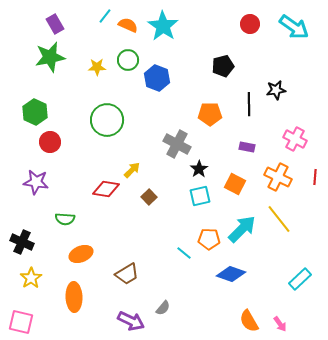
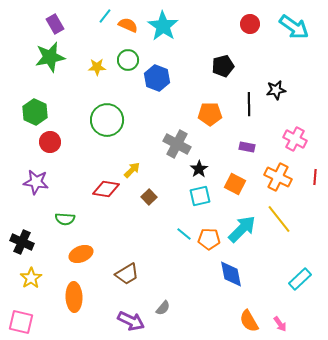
cyan line at (184, 253): moved 19 px up
blue diamond at (231, 274): rotated 60 degrees clockwise
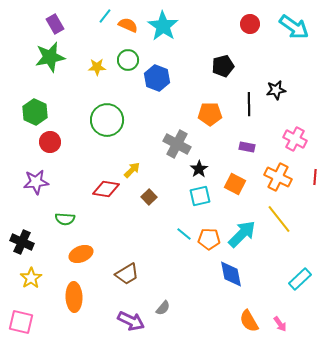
purple star at (36, 182): rotated 15 degrees counterclockwise
cyan arrow at (242, 229): moved 5 px down
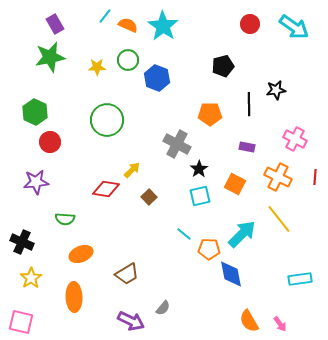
orange pentagon at (209, 239): moved 10 px down
cyan rectangle at (300, 279): rotated 35 degrees clockwise
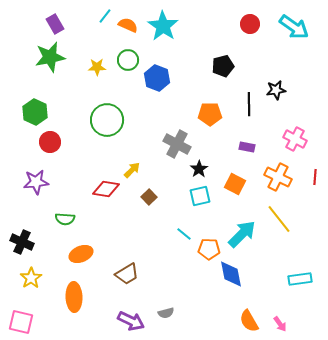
gray semicircle at (163, 308): moved 3 px right, 5 px down; rotated 35 degrees clockwise
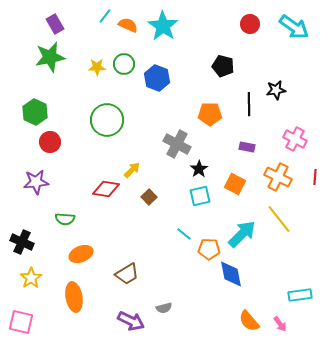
green circle at (128, 60): moved 4 px left, 4 px down
black pentagon at (223, 66): rotated 30 degrees clockwise
cyan rectangle at (300, 279): moved 16 px down
orange ellipse at (74, 297): rotated 8 degrees counterclockwise
gray semicircle at (166, 313): moved 2 px left, 5 px up
orange semicircle at (249, 321): rotated 10 degrees counterclockwise
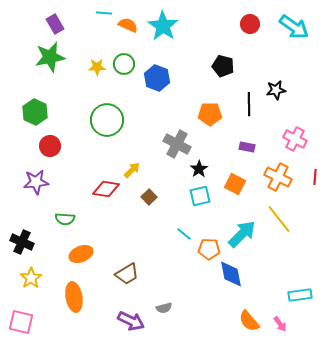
cyan line at (105, 16): moved 1 px left, 3 px up; rotated 56 degrees clockwise
red circle at (50, 142): moved 4 px down
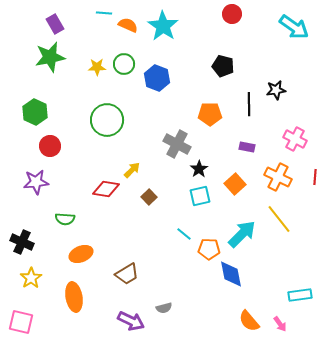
red circle at (250, 24): moved 18 px left, 10 px up
orange square at (235, 184): rotated 20 degrees clockwise
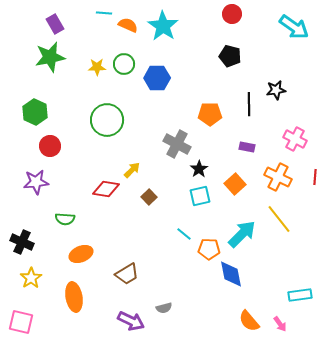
black pentagon at (223, 66): moved 7 px right, 10 px up
blue hexagon at (157, 78): rotated 20 degrees counterclockwise
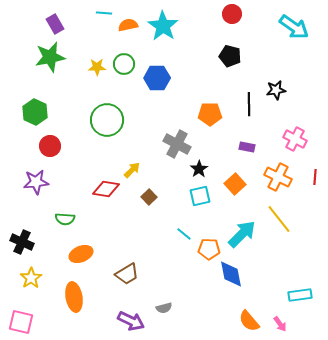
orange semicircle at (128, 25): rotated 36 degrees counterclockwise
